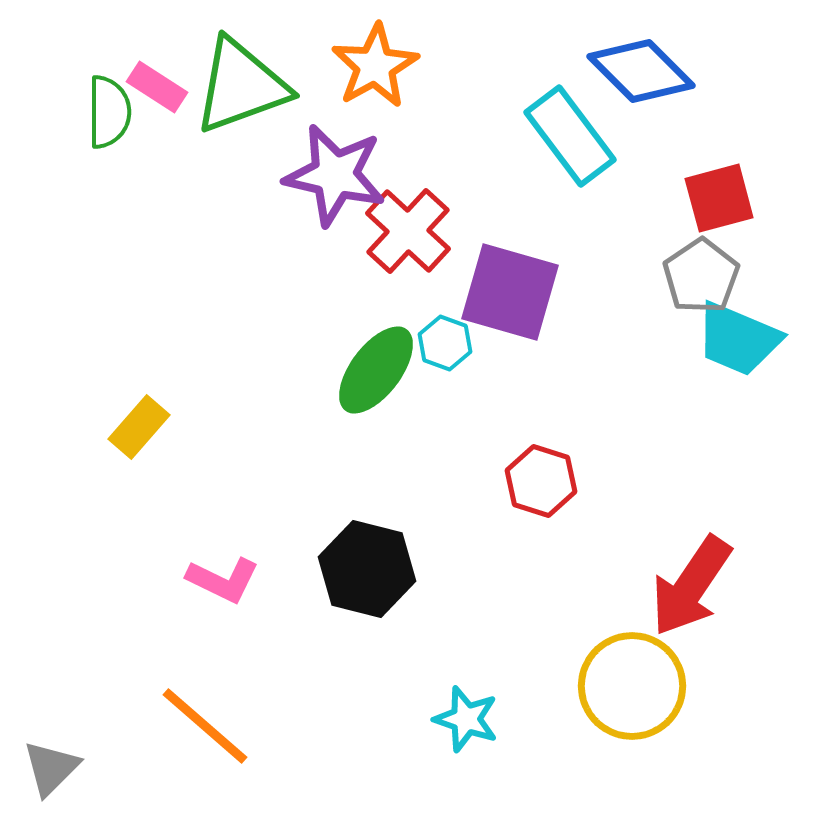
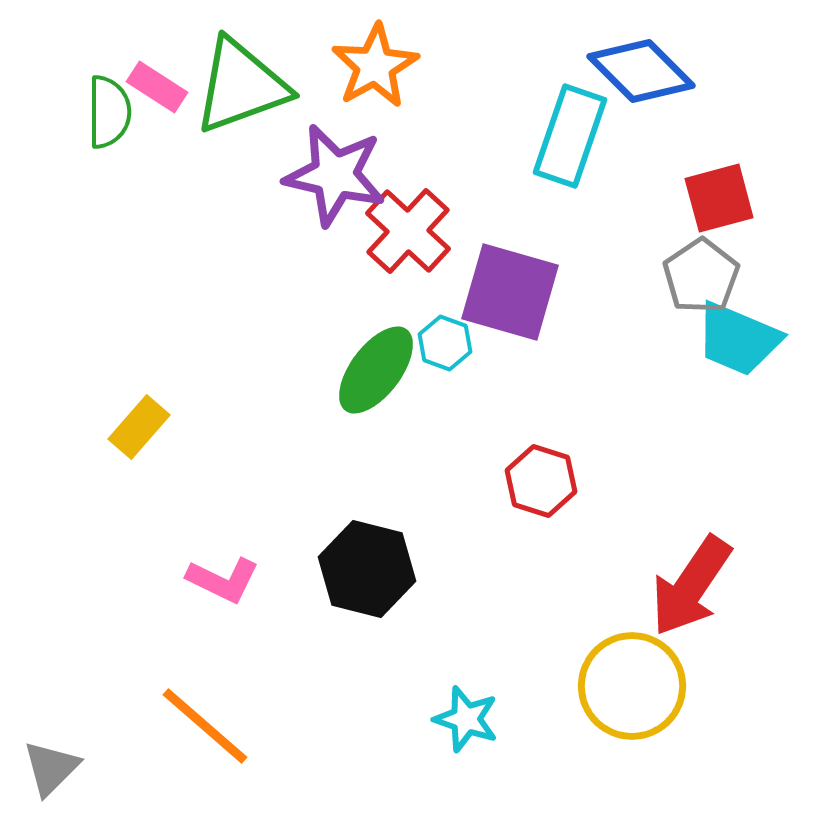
cyan rectangle: rotated 56 degrees clockwise
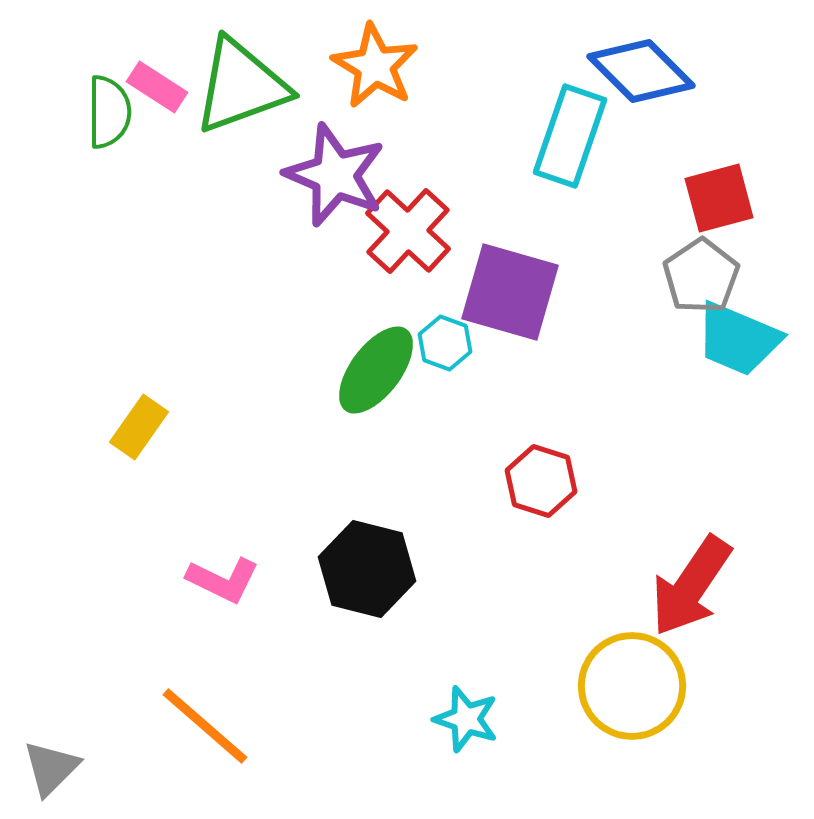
orange star: rotated 12 degrees counterclockwise
purple star: rotated 10 degrees clockwise
yellow rectangle: rotated 6 degrees counterclockwise
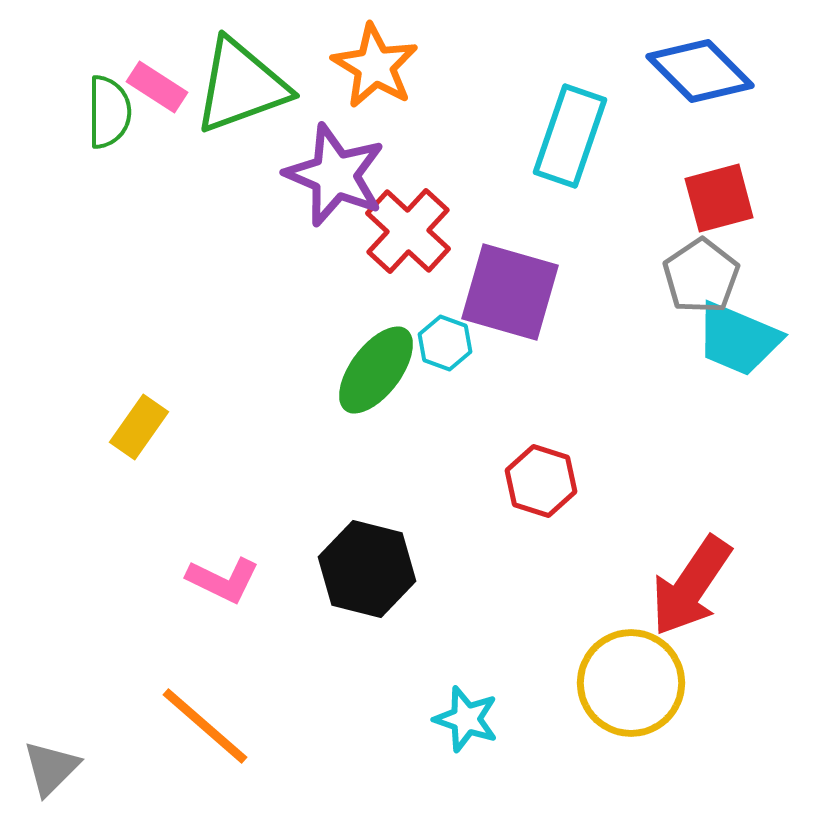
blue diamond: moved 59 px right
yellow circle: moved 1 px left, 3 px up
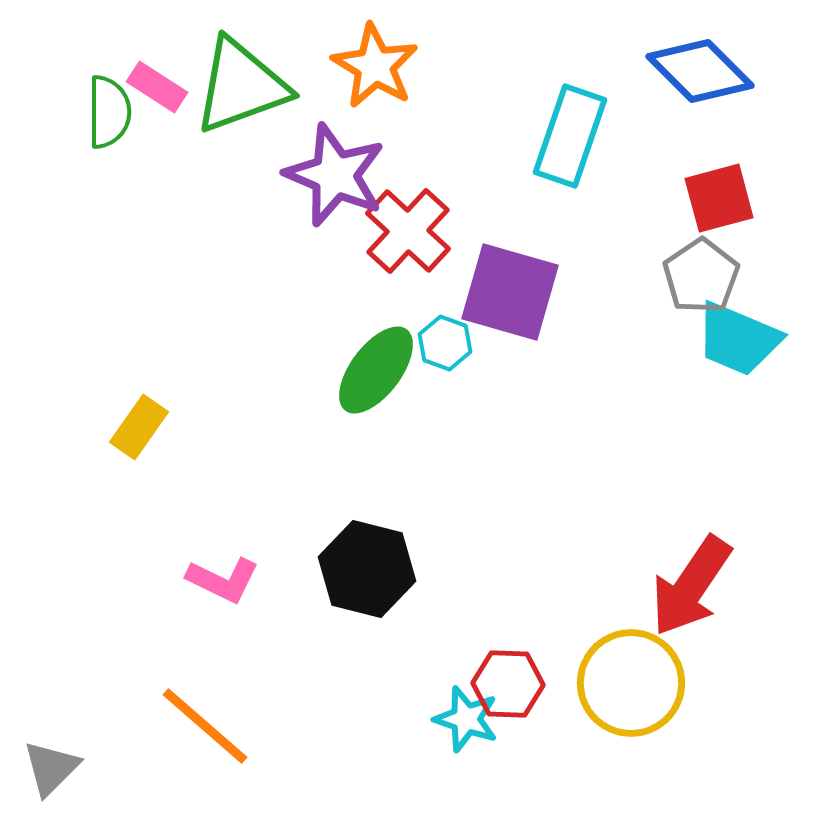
red hexagon: moved 33 px left, 203 px down; rotated 16 degrees counterclockwise
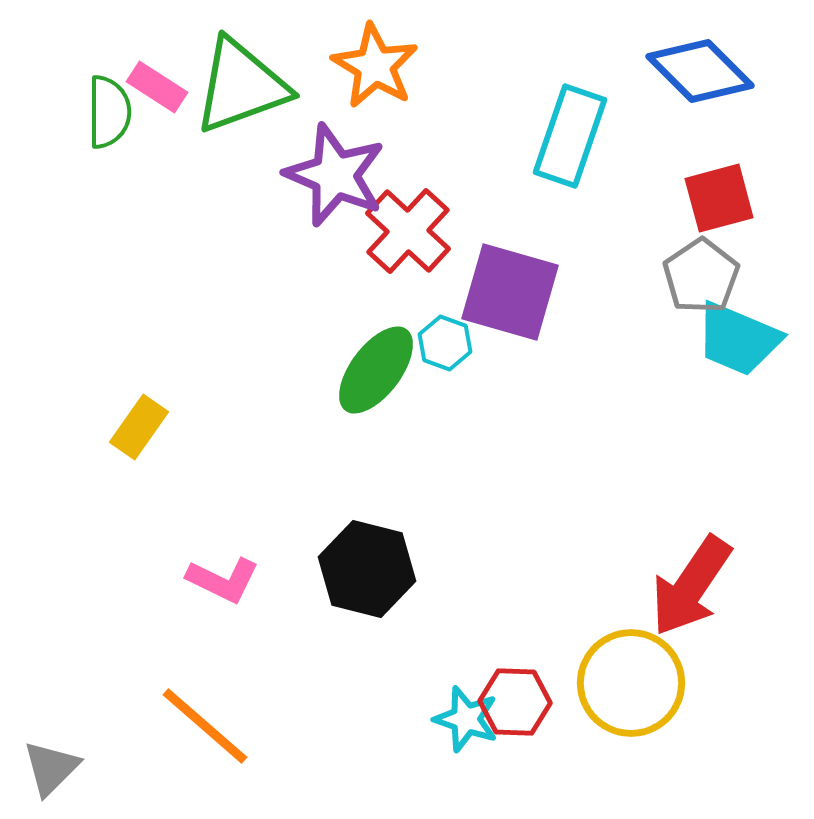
red hexagon: moved 7 px right, 18 px down
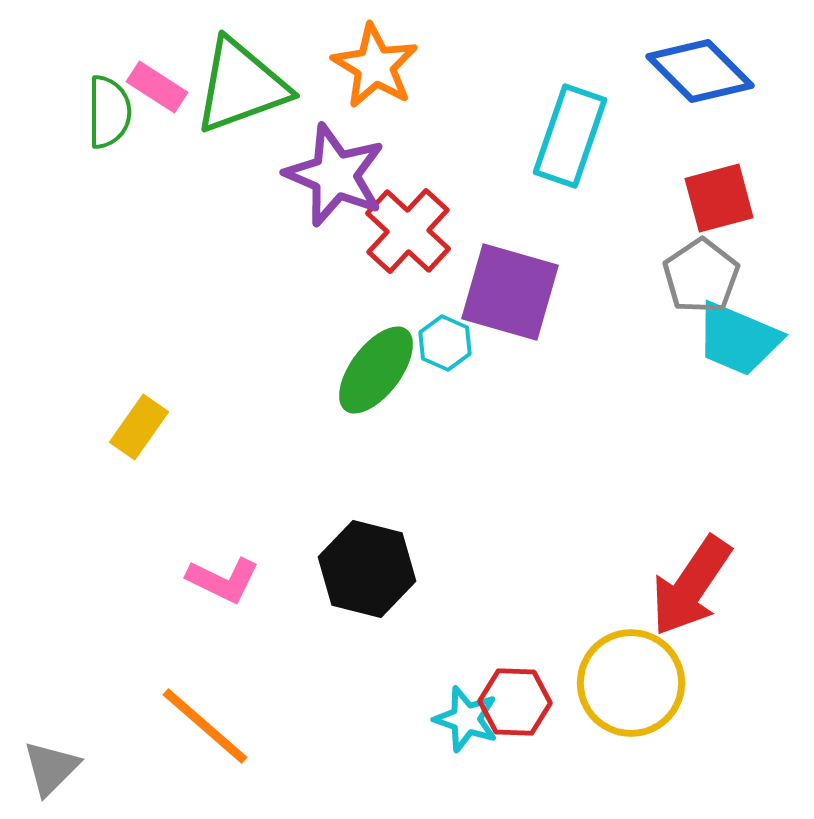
cyan hexagon: rotated 4 degrees clockwise
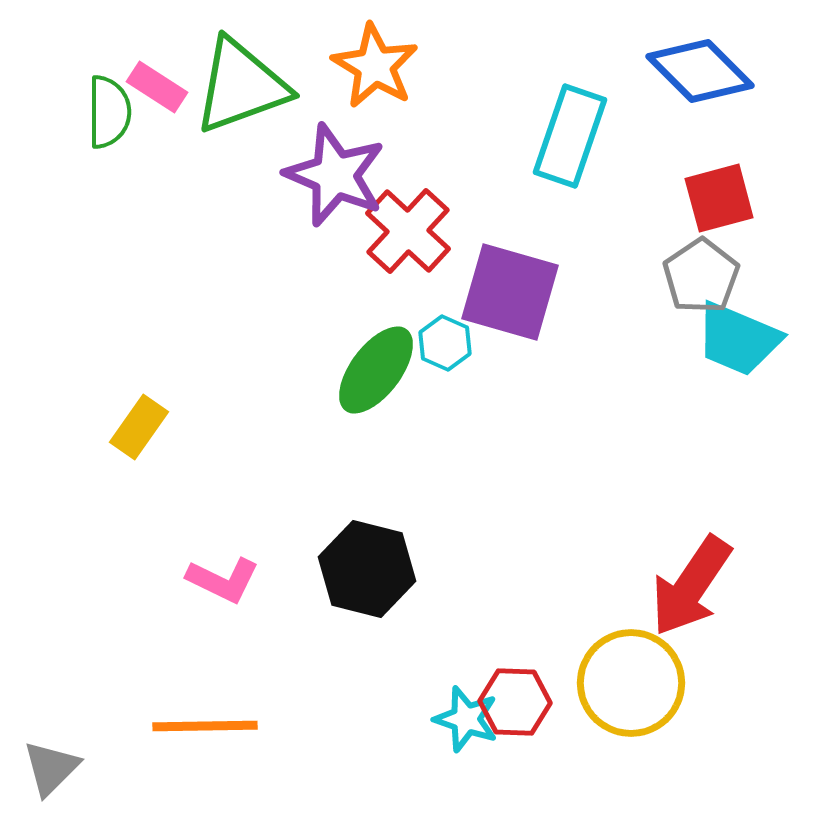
orange line: rotated 42 degrees counterclockwise
